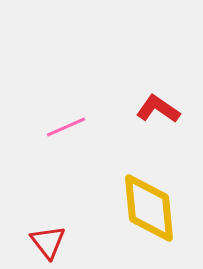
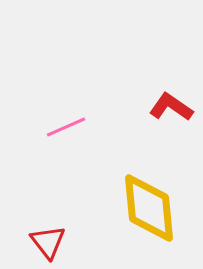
red L-shape: moved 13 px right, 2 px up
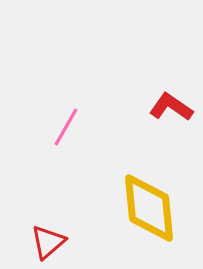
pink line: rotated 36 degrees counterclockwise
red triangle: rotated 27 degrees clockwise
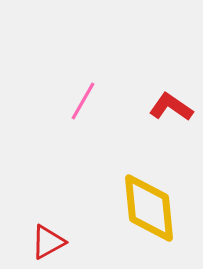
pink line: moved 17 px right, 26 px up
red triangle: rotated 12 degrees clockwise
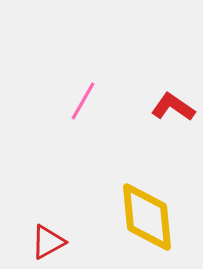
red L-shape: moved 2 px right
yellow diamond: moved 2 px left, 9 px down
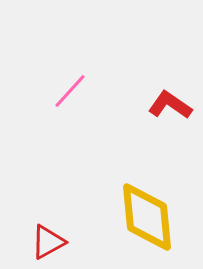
pink line: moved 13 px left, 10 px up; rotated 12 degrees clockwise
red L-shape: moved 3 px left, 2 px up
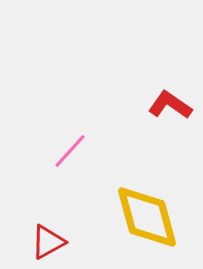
pink line: moved 60 px down
yellow diamond: rotated 10 degrees counterclockwise
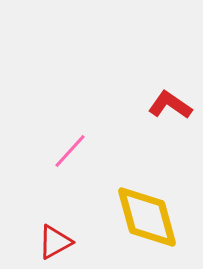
red triangle: moved 7 px right
